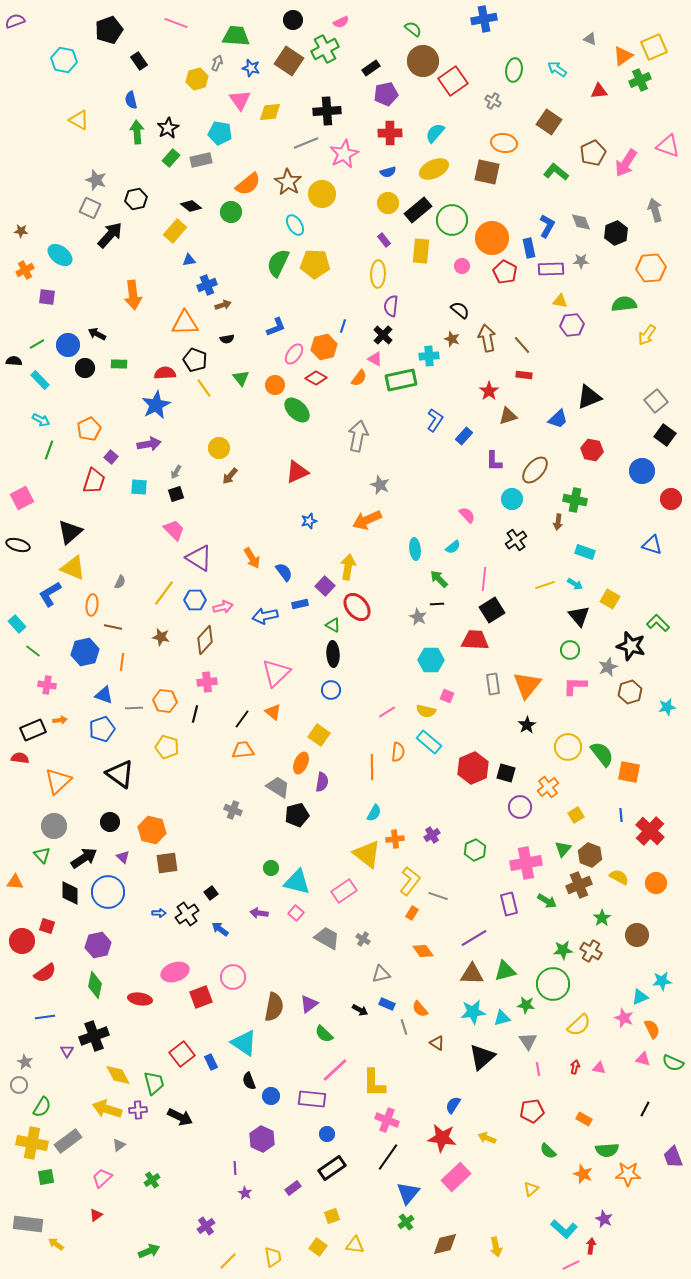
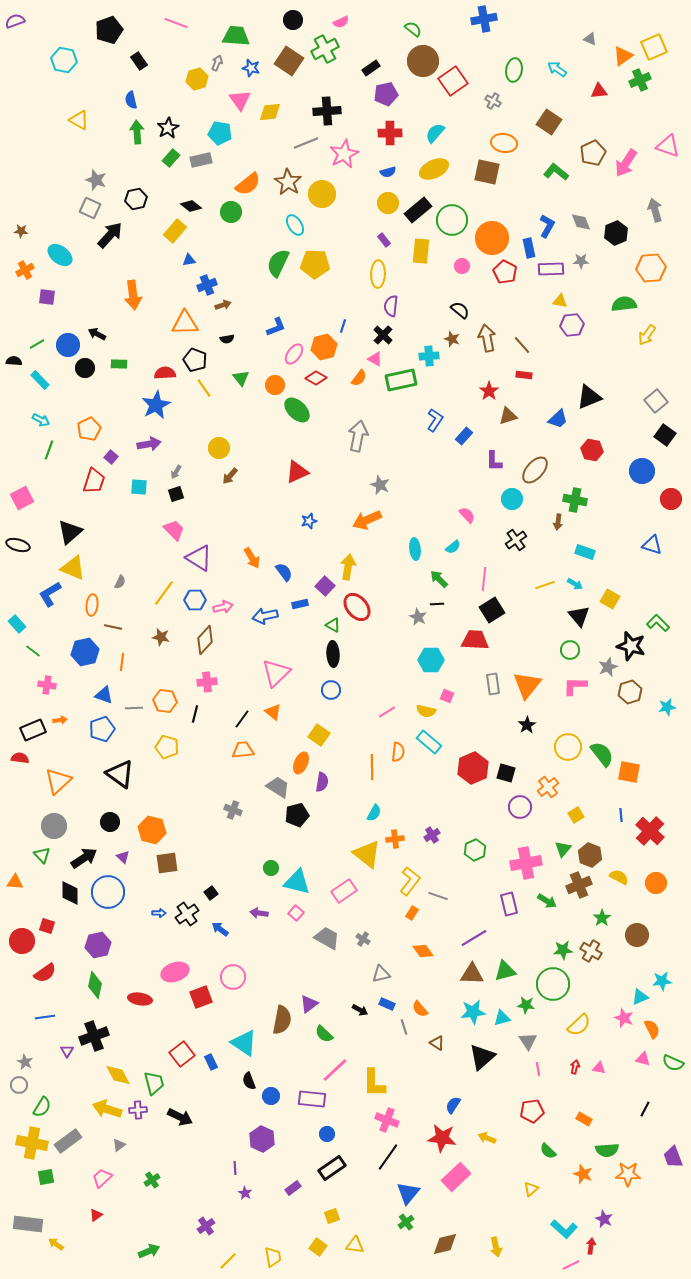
brown semicircle at (274, 1007): moved 8 px right, 13 px down
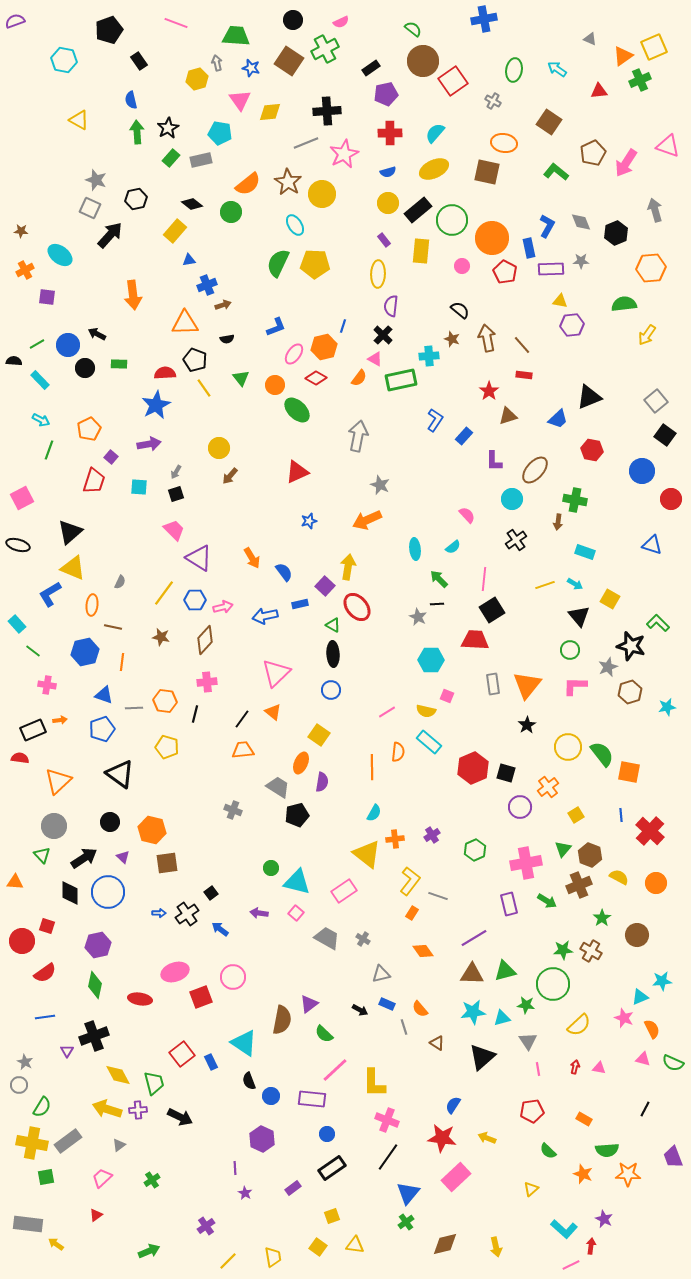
gray arrow at (217, 63): rotated 35 degrees counterclockwise
black diamond at (191, 206): moved 1 px right, 2 px up
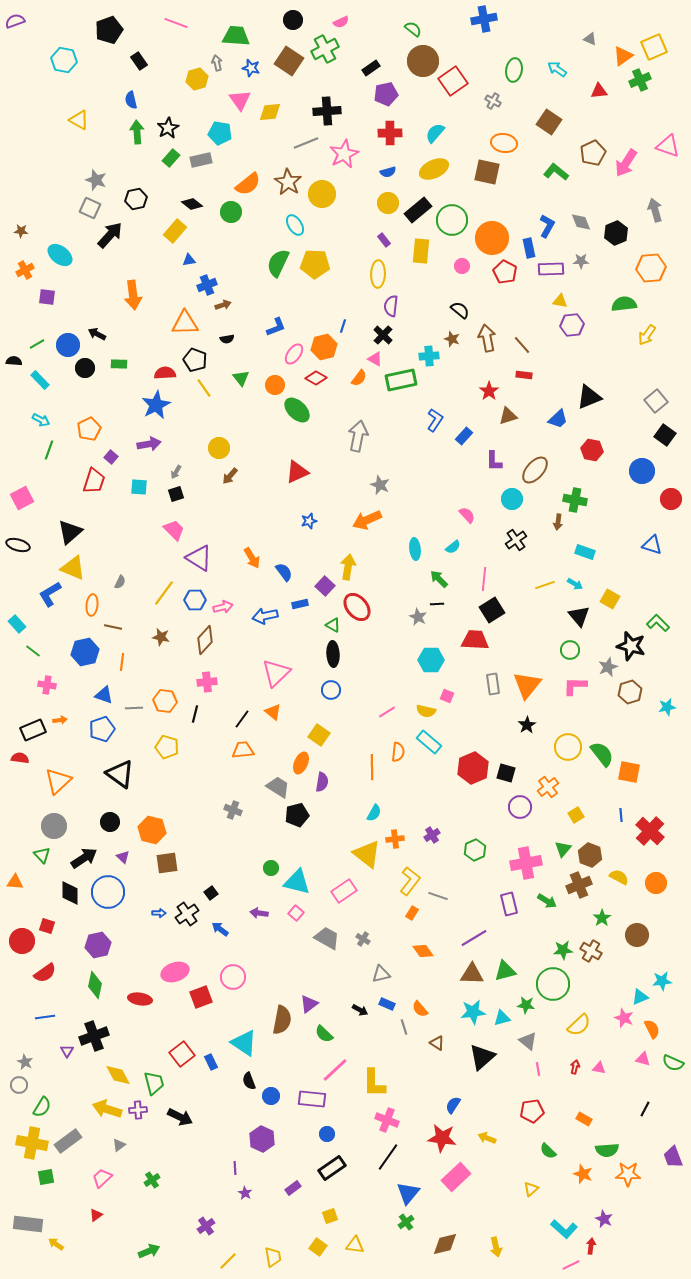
gray triangle at (528, 1041): rotated 18 degrees counterclockwise
yellow square at (332, 1216): moved 2 px left
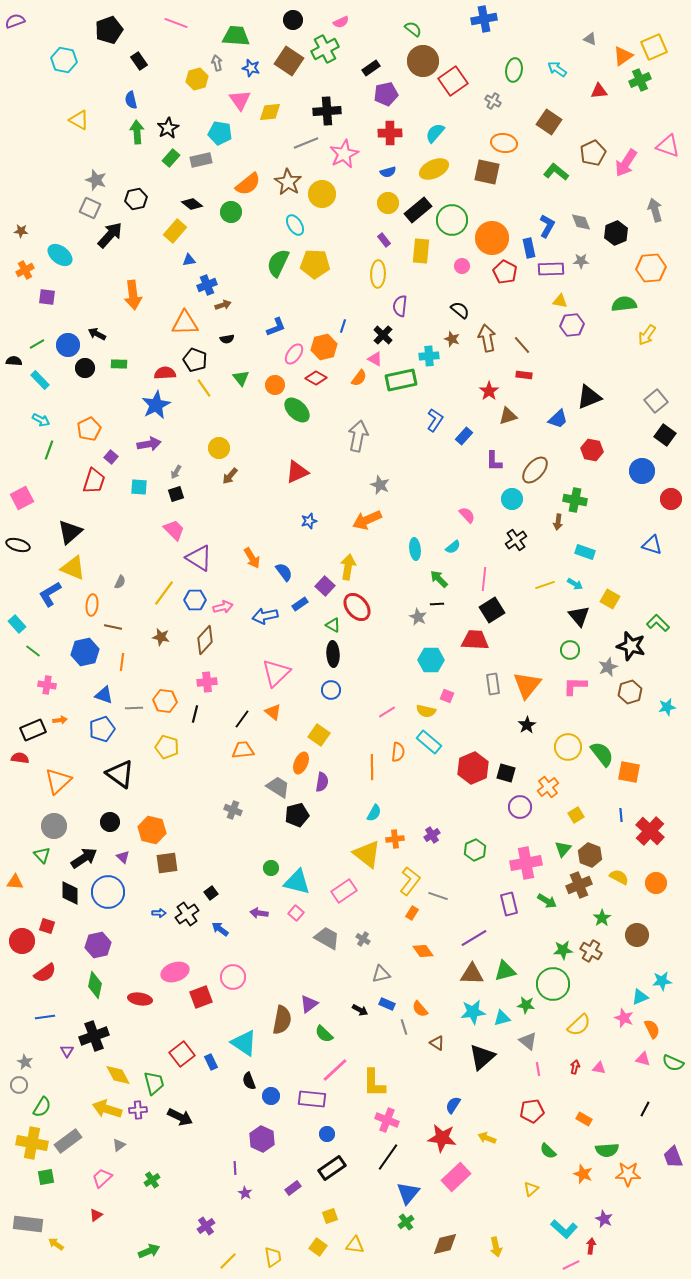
purple semicircle at (391, 306): moved 9 px right
blue rectangle at (300, 604): rotated 21 degrees counterclockwise
